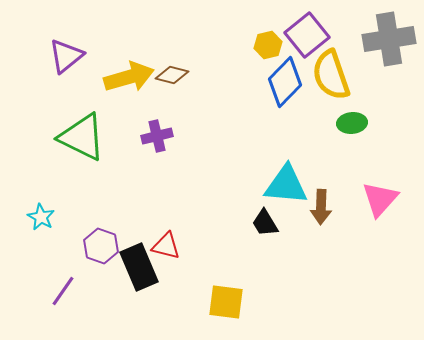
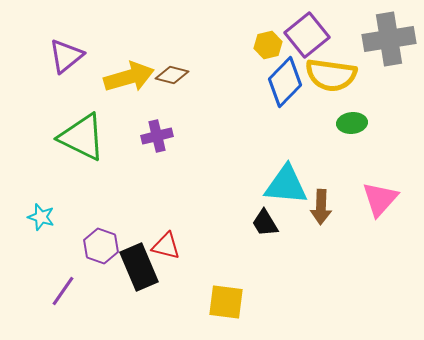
yellow semicircle: rotated 63 degrees counterclockwise
cyan star: rotated 12 degrees counterclockwise
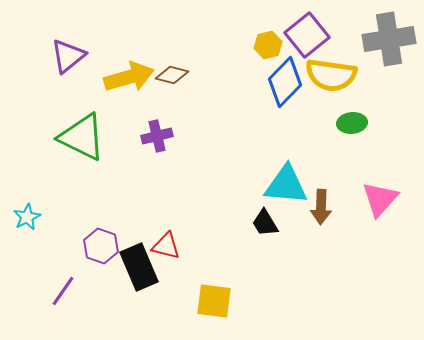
purple triangle: moved 2 px right
cyan star: moved 14 px left; rotated 28 degrees clockwise
yellow square: moved 12 px left, 1 px up
